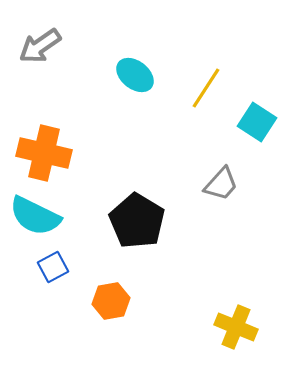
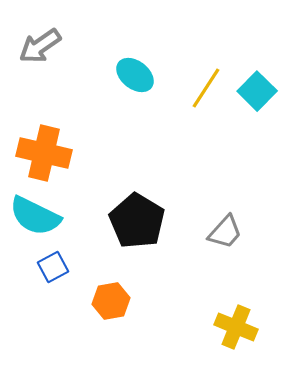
cyan square: moved 31 px up; rotated 12 degrees clockwise
gray trapezoid: moved 4 px right, 48 px down
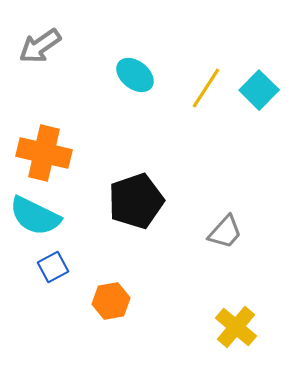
cyan square: moved 2 px right, 1 px up
black pentagon: moved 1 px left, 20 px up; rotated 22 degrees clockwise
yellow cross: rotated 18 degrees clockwise
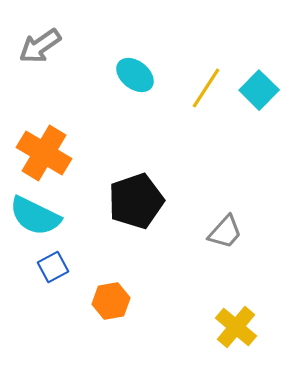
orange cross: rotated 18 degrees clockwise
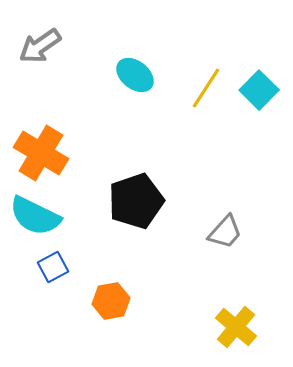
orange cross: moved 3 px left
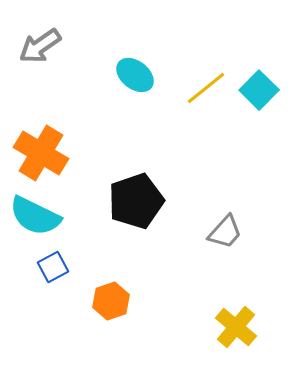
yellow line: rotated 18 degrees clockwise
orange hexagon: rotated 9 degrees counterclockwise
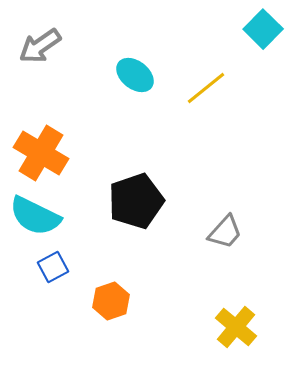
cyan square: moved 4 px right, 61 px up
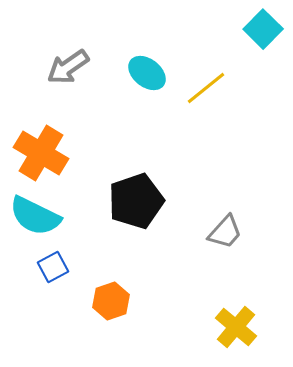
gray arrow: moved 28 px right, 21 px down
cyan ellipse: moved 12 px right, 2 px up
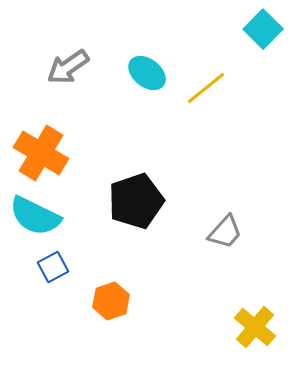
yellow cross: moved 19 px right
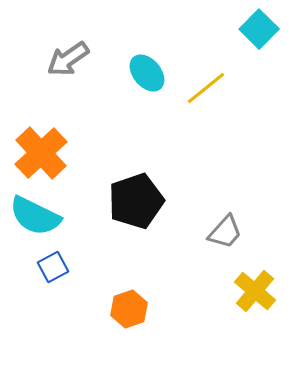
cyan square: moved 4 px left
gray arrow: moved 8 px up
cyan ellipse: rotated 12 degrees clockwise
orange cross: rotated 16 degrees clockwise
orange hexagon: moved 18 px right, 8 px down
yellow cross: moved 36 px up
